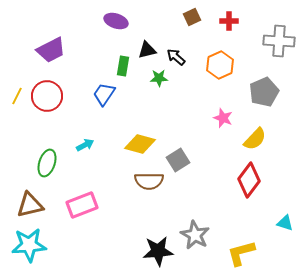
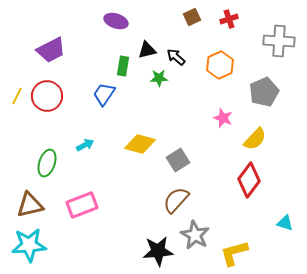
red cross: moved 2 px up; rotated 18 degrees counterclockwise
brown semicircle: moved 27 px right, 19 px down; rotated 132 degrees clockwise
yellow L-shape: moved 7 px left
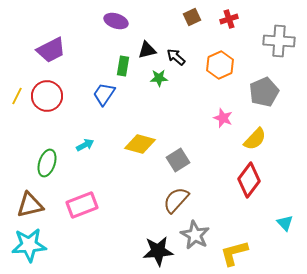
cyan triangle: rotated 30 degrees clockwise
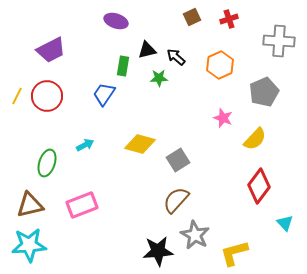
red diamond: moved 10 px right, 6 px down
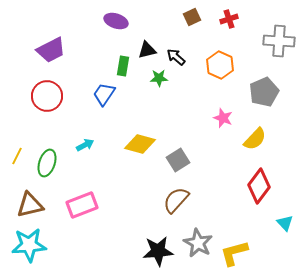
orange hexagon: rotated 12 degrees counterclockwise
yellow line: moved 60 px down
gray star: moved 3 px right, 8 px down
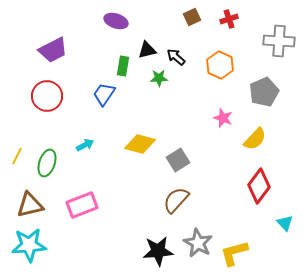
purple trapezoid: moved 2 px right
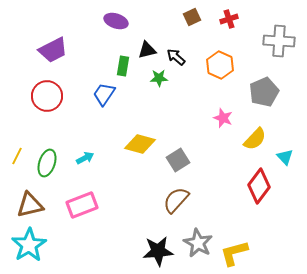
cyan arrow: moved 13 px down
cyan triangle: moved 66 px up
cyan star: rotated 28 degrees counterclockwise
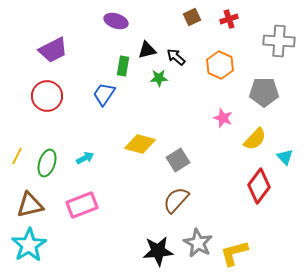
gray pentagon: rotated 24 degrees clockwise
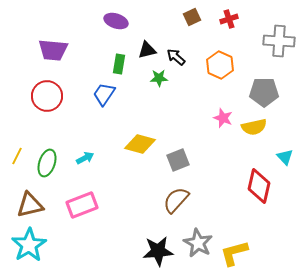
purple trapezoid: rotated 32 degrees clockwise
green rectangle: moved 4 px left, 2 px up
yellow semicircle: moved 1 px left, 12 px up; rotated 35 degrees clockwise
gray square: rotated 10 degrees clockwise
red diamond: rotated 24 degrees counterclockwise
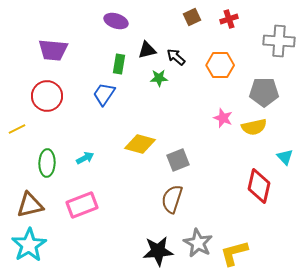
orange hexagon: rotated 24 degrees counterclockwise
yellow line: moved 27 px up; rotated 36 degrees clockwise
green ellipse: rotated 16 degrees counterclockwise
brown semicircle: moved 4 px left, 1 px up; rotated 24 degrees counterclockwise
